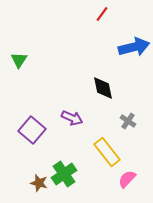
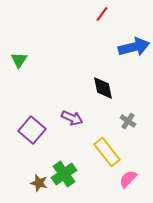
pink semicircle: moved 1 px right
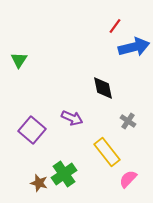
red line: moved 13 px right, 12 px down
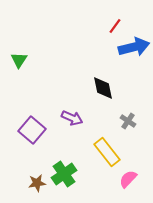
brown star: moved 2 px left; rotated 24 degrees counterclockwise
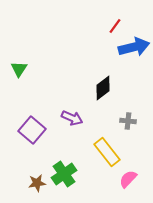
green triangle: moved 9 px down
black diamond: rotated 65 degrees clockwise
gray cross: rotated 28 degrees counterclockwise
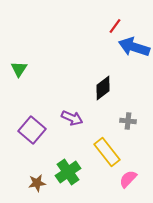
blue arrow: rotated 148 degrees counterclockwise
green cross: moved 4 px right, 2 px up
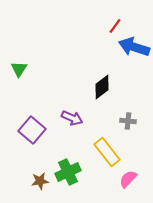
black diamond: moved 1 px left, 1 px up
green cross: rotated 10 degrees clockwise
brown star: moved 3 px right, 2 px up
